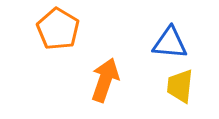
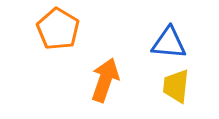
blue triangle: moved 1 px left
yellow trapezoid: moved 4 px left
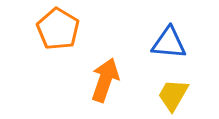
yellow trapezoid: moved 3 px left, 9 px down; rotated 24 degrees clockwise
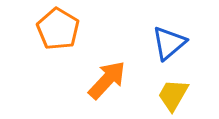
blue triangle: rotated 45 degrees counterclockwise
orange arrow: moved 2 px right; rotated 24 degrees clockwise
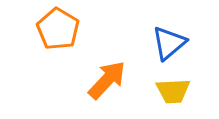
yellow trapezoid: moved 4 px up; rotated 123 degrees counterclockwise
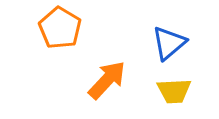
orange pentagon: moved 2 px right, 1 px up
yellow trapezoid: moved 1 px right
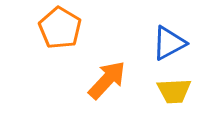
blue triangle: rotated 12 degrees clockwise
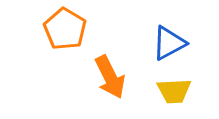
orange pentagon: moved 5 px right, 1 px down
orange arrow: moved 3 px right, 3 px up; rotated 111 degrees clockwise
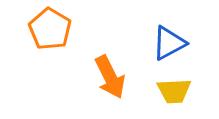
orange pentagon: moved 15 px left
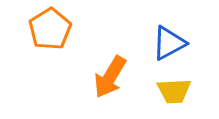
orange pentagon: rotated 9 degrees clockwise
orange arrow: rotated 57 degrees clockwise
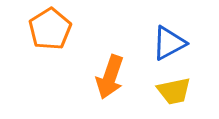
orange arrow: rotated 12 degrees counterclockwise
yellow trapezoid: rotated 9 degrees counterclockwise
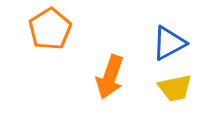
yellow trapezoid: moved 1 px right, 3 px up
